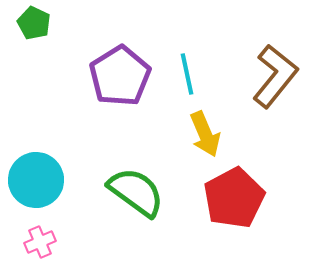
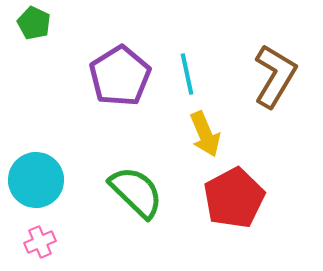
brown L-shape: rotated 8 degrees counterclockwise
green semicircle: rotated 8 degrees clockwise
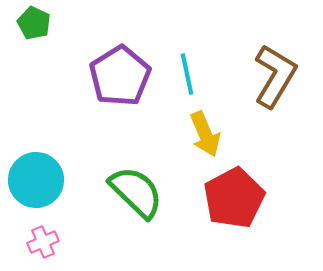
pink cross: moved 3 px right
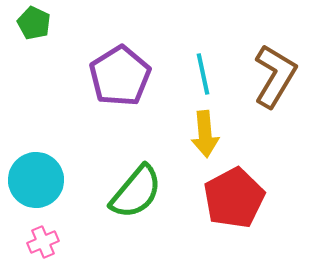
cyan line: moved 16 px right
yellow arrow: rotated 18 degrees clockwise
green semicircle: rotated 86 degrees clockwise
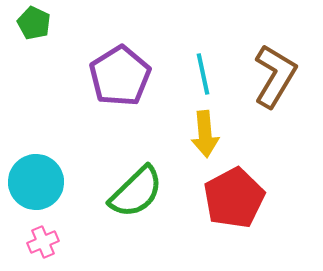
cyan circle: moved 2 px down
green semicircle: rotated 6 degrees clockwise
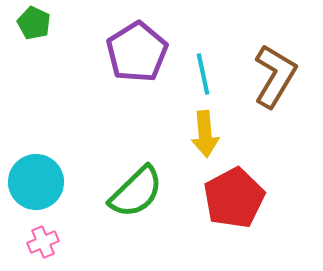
purple pentagon: moved 17 px right, 24 px up
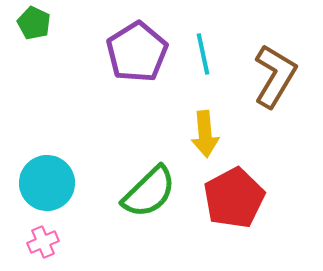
cyan line: moved 20 px up
cyan circle: moved 11 px right, 1 px down
green semicircle: moved 13 px right
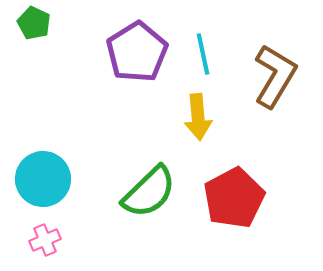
yellow arrow: moved 7 px left, 17 px up
cyan circle: moved 4 px left, 4 px up
pink cross: moved 2 px right, 2 px up
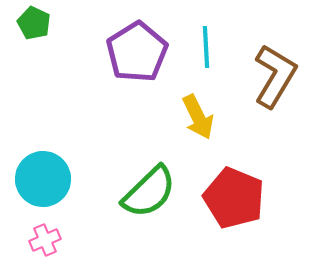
cyan line: moved 3 px right, 7 px up; rotated 9 degrees clockwise
yellow arrow: rotated 21 degrees counterclockwise
red pentagon: rotated 22 degrees counterclockwise
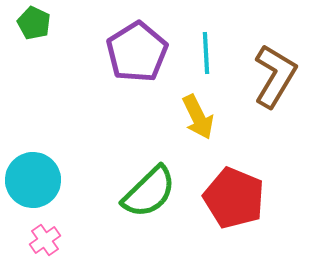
cyan line: moved 6 px down
cyan circle: moved 10 px left, 1 px down
pink cross: rotated 12 degrees counterclockwise
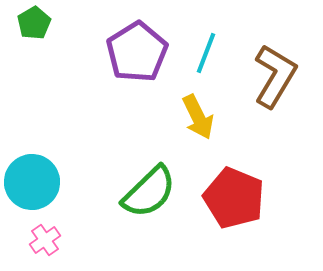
green pentagon: rotated 16 degrees clockwise
cyan line: rotated 24 degrees clockwise
cyan circle: moved 1 px left, 2 px down
